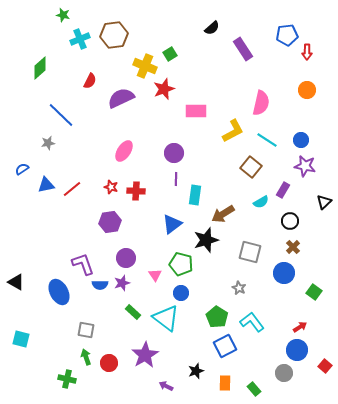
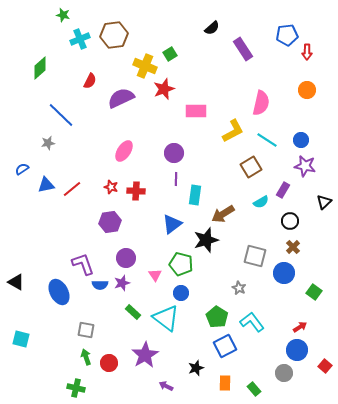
brown square at (251, 167): rotated 20 degrees clockwise
gray square at (250, 252): moved 5 px right, 4 px down
black star at (196, 371): moved 3 px up
green cross at (67, 379): moved 9 px right, 9 px down
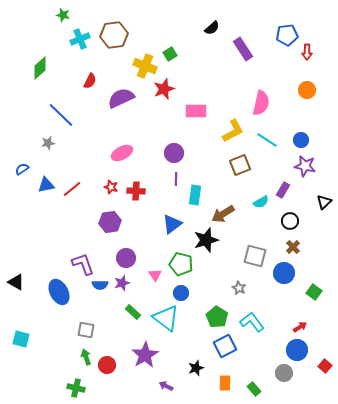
pink ellipse at (124, 151): moved 2 px left, 2 px down; rotated 30 degrees clockwise
brown square at (251, 167): moved 11 px left, 2 px up; rotated 10 degrees clockwise
red circle at (109, 363): moved 2 px left, 2 px down
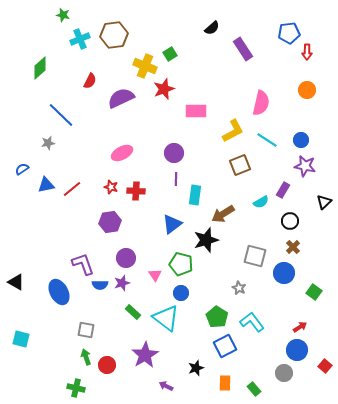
blue pentagon at (287, 35): moved 2 px right, 2 px up
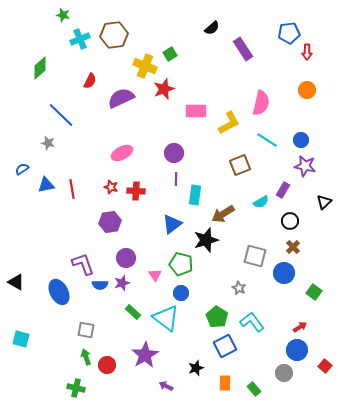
yellow L-shape at (233, 131): moved 4 px left, 8 px up
gray star at (48, 143): rotated 24 degrees clockwise
red line at (72, 189): rotated 60 degrees counterclockwise
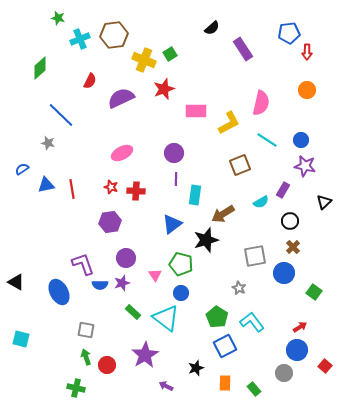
green star at (63, 15): moved 5 px left, 3 px down
yellow cross at (145, 66): moved 1 px left, 6 px up
gray square at (255, 256): rotated 25 degrees counterclockwise
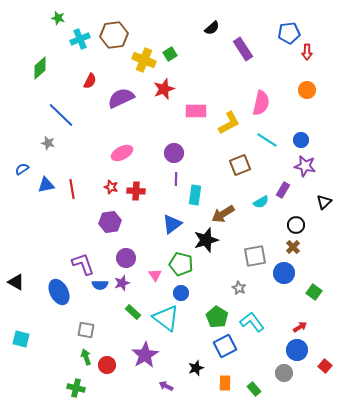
black circle at (290, 221): moved 6 px right, 4 px down
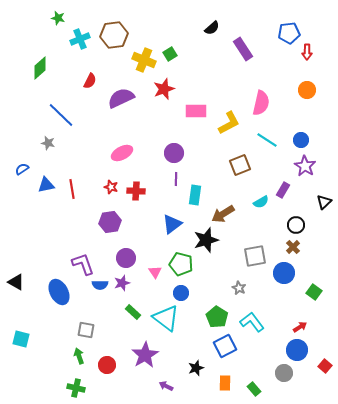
purple star at (305, 166): rotated 20 degrees clockwise
pink triangle at (155, 275): moved 3 px up
green arrow at (86, 357): moved 7 px left, 1 px up
